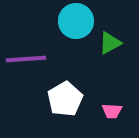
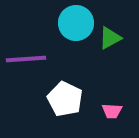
cyan circle: moved 2 px down
green triangle: moved 5 px up
white pentagon: rotated 16 degrees counterclockwise
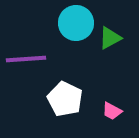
pink trapezoid: rotated 25 degrees clockwise
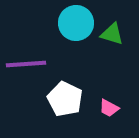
green triangle: moved 2 px right, 4 px up; rotated 45 degrees clockwise
purple line: moved 5 px down
pink trapezoid: moved 3 px left, 3 px up
